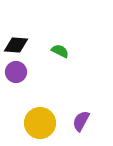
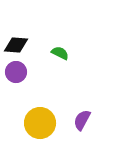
green semicircle: moved 2 px down
purple semicircle: moved 1 px right, 1 px up
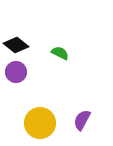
black diamond: rotated 35 degrees clockwise
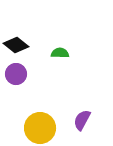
green semicircle: rotated 24 degrees counterclockwise
purple circle: moved 2 px down
yellow circle: moved 5 px down
